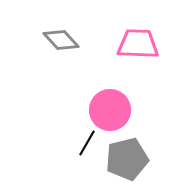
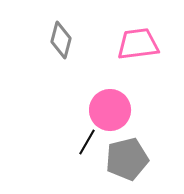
gray diamond: rotated 57 degrees clockwise
pink trapezoid: rotated 9 degrees counterclockwise
black line: moved 1 px up
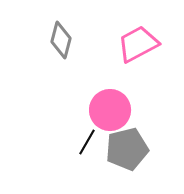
pink trapezoid: rotated 21 degrees counterclockwise
gray pentagon: moved 10 px up
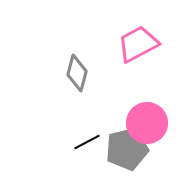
gray diamond: moved 16 px right, 33 px down
pink circle: moved 37 px right, 13 px down
black line: rotated 32 degrees clockwise
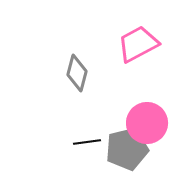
black line: rotated 20 degrees clockwise
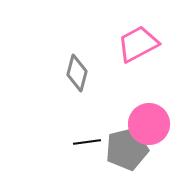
pink circle: moved 2 px right, 1 px down
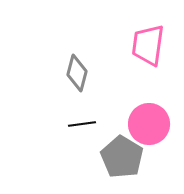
pink trapezoid: moved 10 px right, 1 px down; rotated 54 degrees counterclockwise
black line: moved 5 px left, 18 px up
gray pentagon: moved 5 px left, 8 px down; rotated 27 degrees counterclockwise
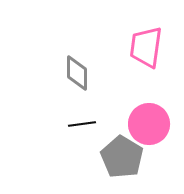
pink trapezoid: moved 2 px left, 2 px down
gray diamond: rotated 15 degrees counterclockwise
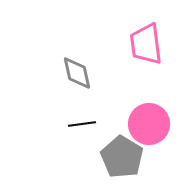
pink trapezoid: moved 3 px up; rotated 15 degrees counterclockwise
gray diamond: rotated 12 degrees counterclockwise
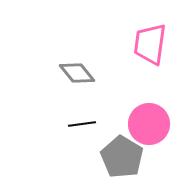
pink trapezoid: moved 4 px right; rotated 15 degrees clockwise
gray diamond: rotated 27 degrees counterclockwise
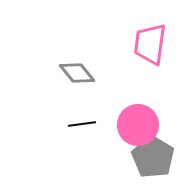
pink circle: moved 11 px left, 1 px down
gray pentagon: moved 31 px right
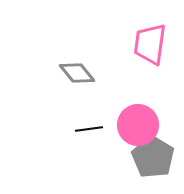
black line: moved 7 px right, 5 px down
